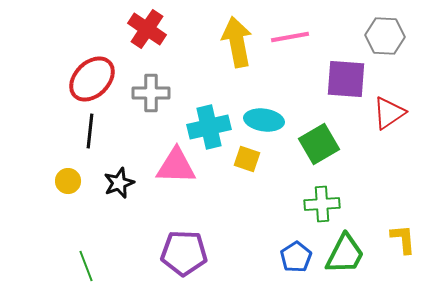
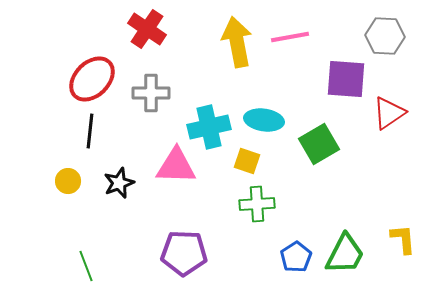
yellow square: moved 2 px down
green cross: moved 65 px left
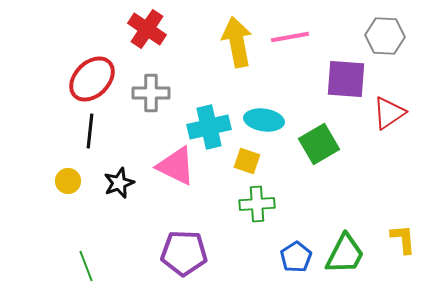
pink triangle: rotated 24 degrees clockwise
